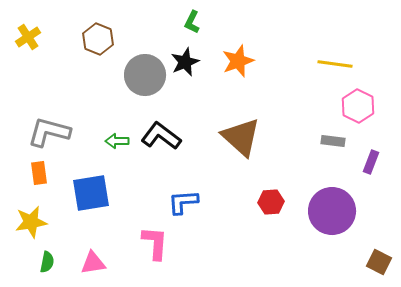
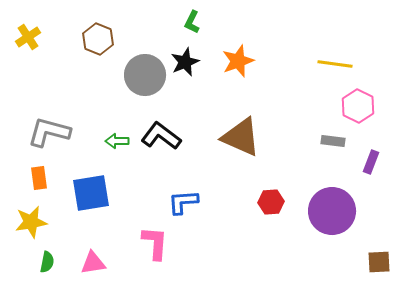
brown triangle: rotated 18 degrees counterclockwise
orange rectangle: moved 5 px down
brown square: rotated 30 degrees counterclockwise
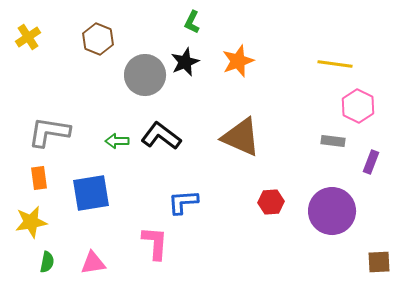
gray L-shape: rotated 6 degrees counterclockwise
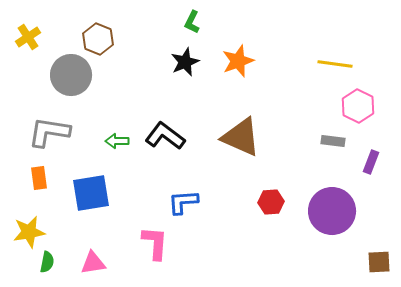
gray circle: moved 74 px left
black L-shape: moved 4 px right
yellow star: moved 2 px left, 10 px down
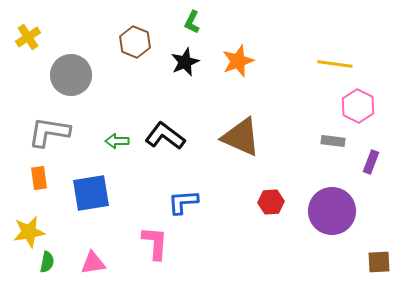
brown hexagon: moved 37 px right, 3 px down
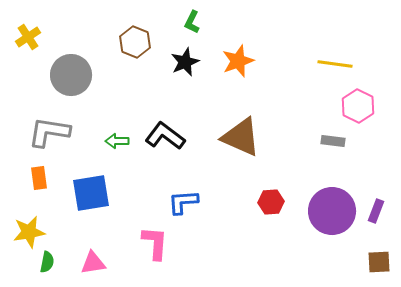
purple rectangle: moved 5 px right, 49 px down
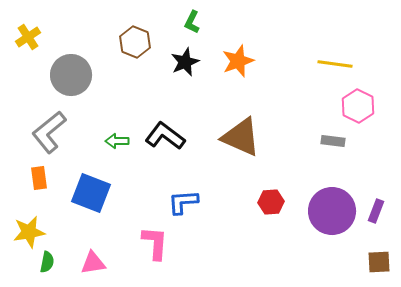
gray L-shape: rotated 48 degrees counterclockwise
blue square: rotated 30 degrees clockwise
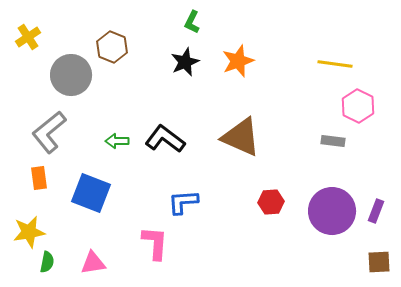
brown hexagon: moved 23 px left, 5 px down
black L-shape: moved 3 px down
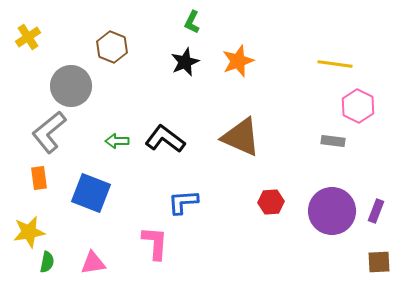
gray circle: moved 11 px down
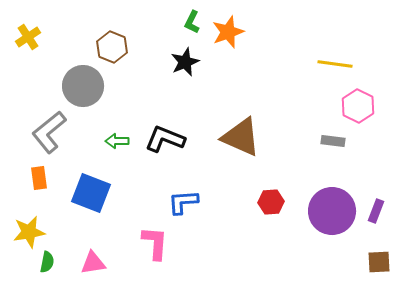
orange star: moved 10 px left, 29 px up
gray circle: moved 12 px right
black L-shape: rotated 15 degrees counterclockwise
